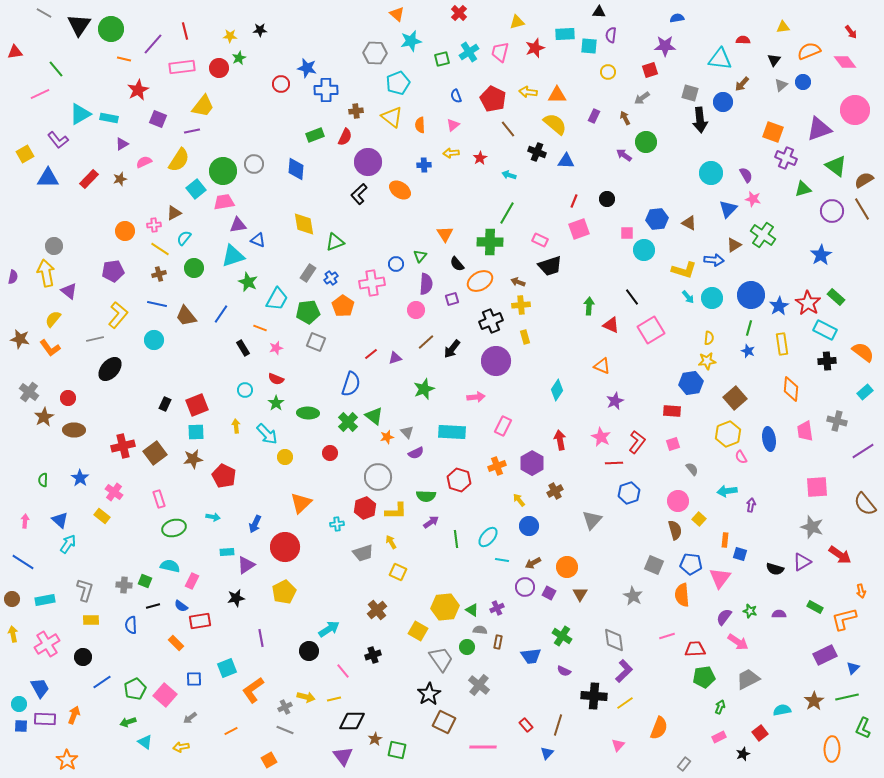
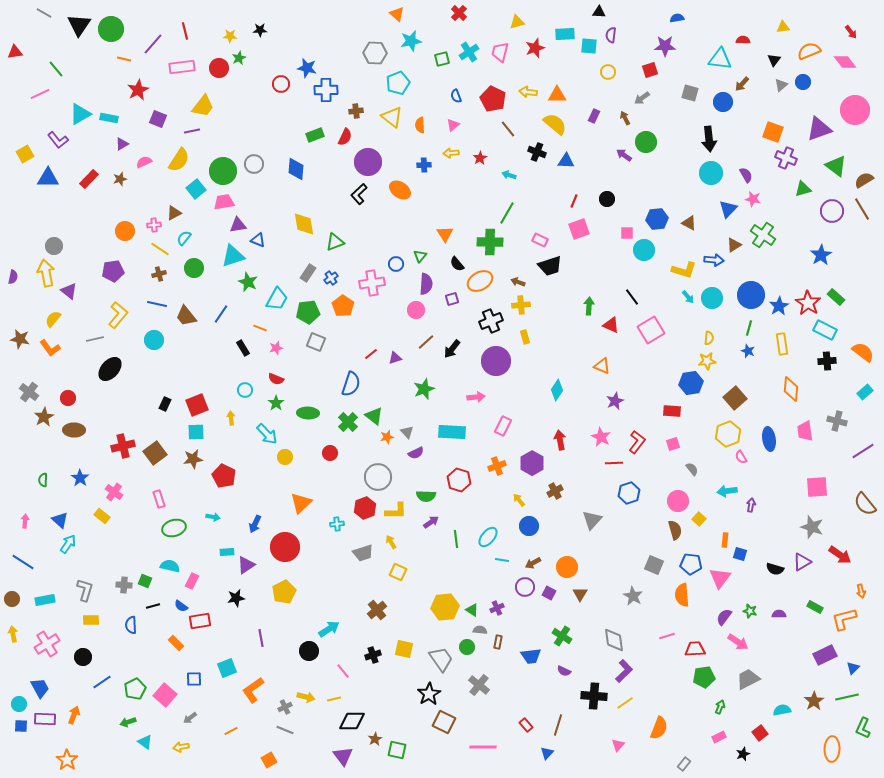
black arrow at (700, 120): moved 9 px right, 19 px down
yellow arrow at (236, 426): moved 5 px left, 8 px up
yellow square at (418, 631): moved 14 px left, 18 px down; rotated 18 degrees counterclockwise
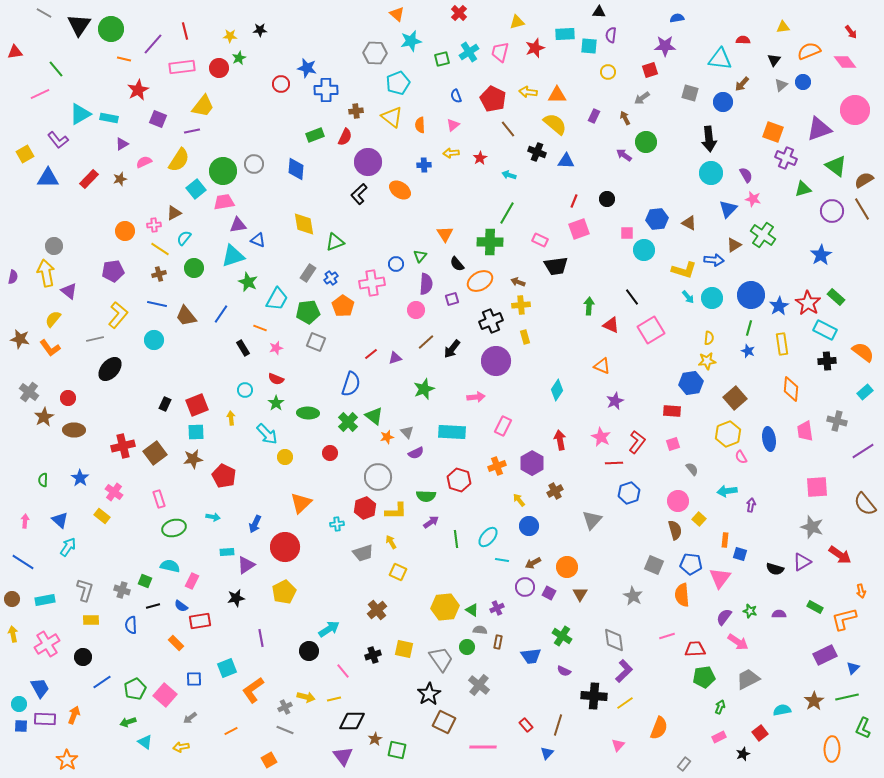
black trapezoid at (550, 266): moved 6 px right; rotated 10 degrees clockwise
cyan arrow at (68, 544): moved 3 px down
gray cross at (124, 585): moved 2 px left, 5 px down; rotated 14 degrees clockwise
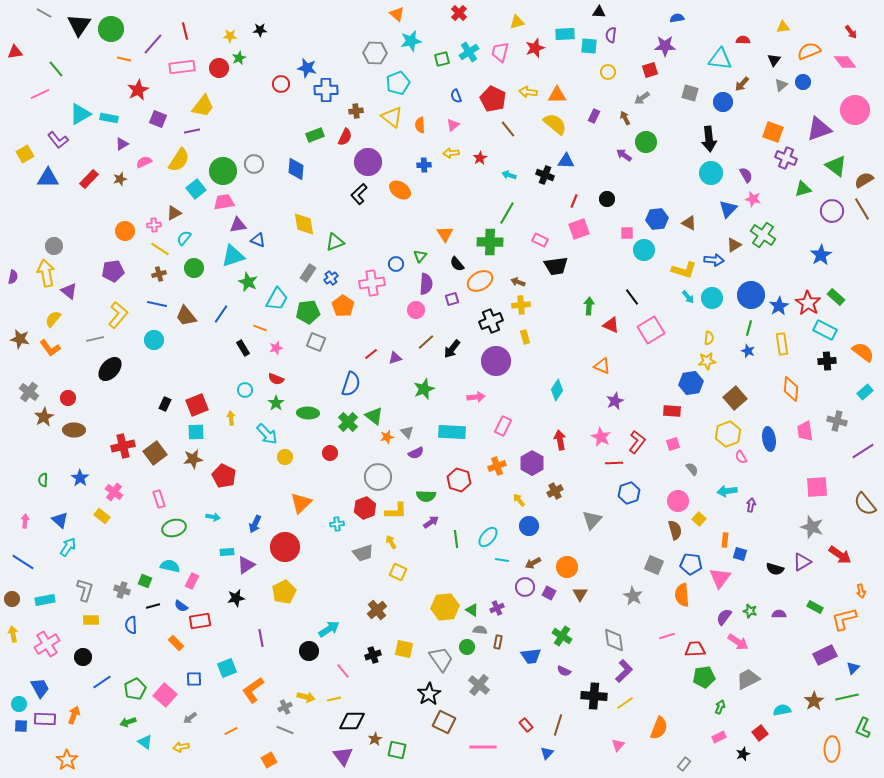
black cross at (537, 152): moved 8 px right, 23 px down
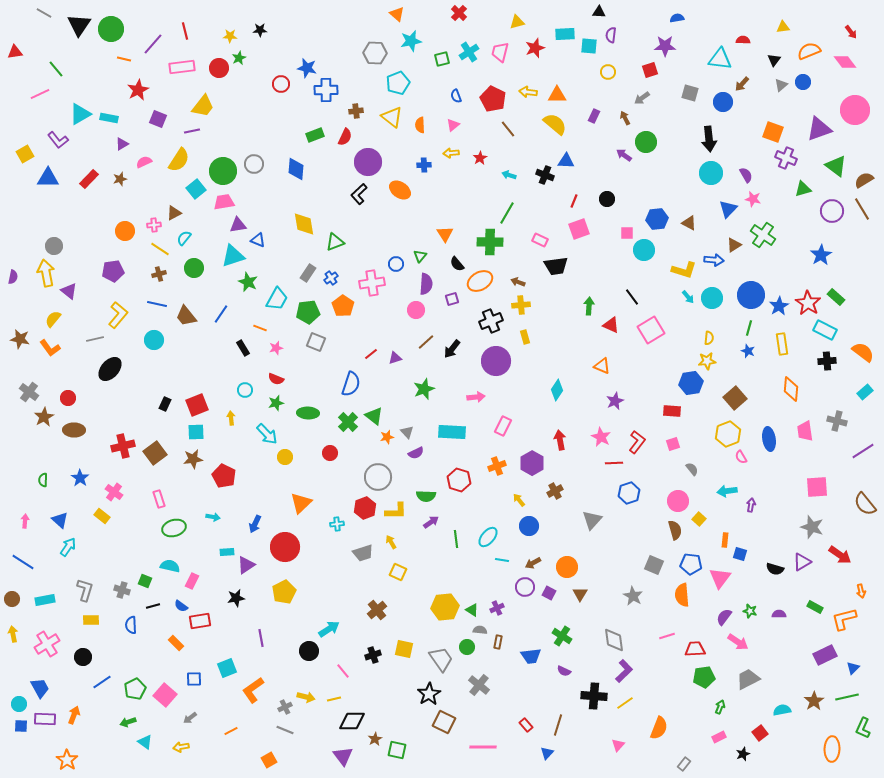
green star at (276, 403): rotated 21 degrees clockwise
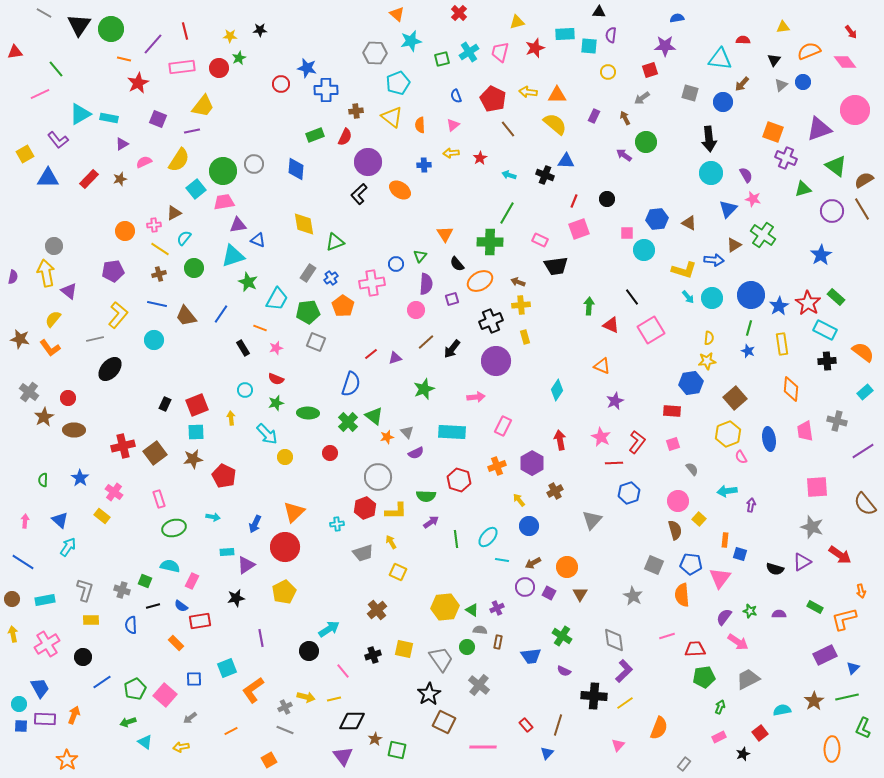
red star at (138, 90): moved 7 px up
orange triangle at (301, 503): moved 7 px left, 9 px down
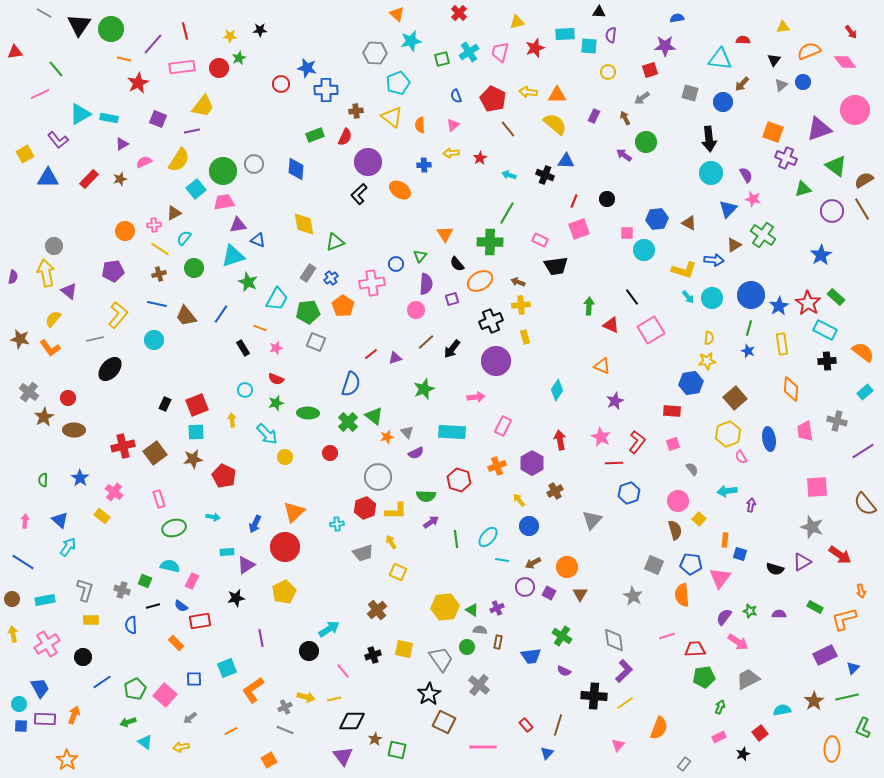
yellow arrow at (231, 418): moved 1 px right, 2 px down
